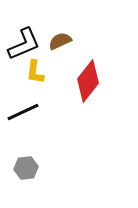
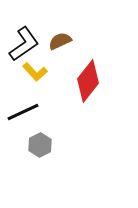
black L-shape: rotated 12 degrees counterclockwise
yellow L-shape: rotated 50 degrees counterclockwise
gray hexagon: moved 14 px right, 23 px up; rotated 20 degrees counterclockwise
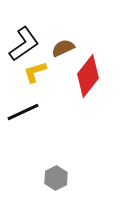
brown semicircle: moved 3 px right, 7 px down
yellow L-shape: rotated 115 degrees clockwise
red diamond: moved 5 px up
gray hexagon: moved 16 px right, 33 px down
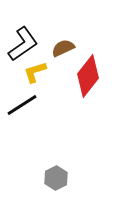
black L-shape: moved 1 px left
black line: moved 1 px left, 7 px up; rotated 8 degrees counterclockwise
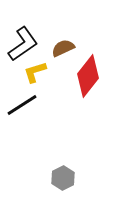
gray hexagon: moved 7 px right
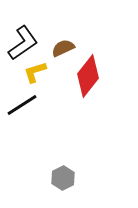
black L-shape: moved 1 px up
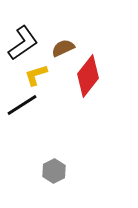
yellow L-shape: moved 1 px right, 3 px down
gray hexagon: moved 9 px left, 7 px up
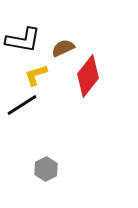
black L-shape: moved 3 px up; rotated 45 degrees clockwise
gray hexagon: moved 8 px left, 2 px up
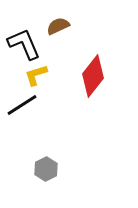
black L-shape: moved 1 px right, 4 px down; rotated 123 degrees counterclockwise
brown semicircle: moved 5 px left, 22 px up
red diamond: moved 5 px right
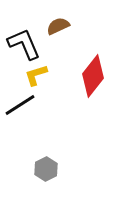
black line: moved 2 px left
